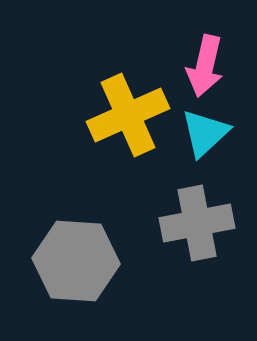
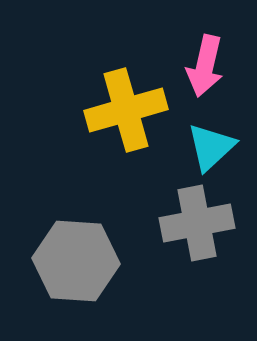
yellow cross: moved 2 px left, 5 px up; rotated 8 degrees clockwise
cyan triangle: moved 6 px right, 14 px down
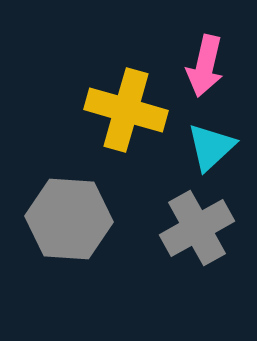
yellow cross: rotated 32 degrees clockwise
gray cross: moved 5 px down; rotated 18 degrees counterclockwise
gray hexagon: moved 7 px left, 42 px up
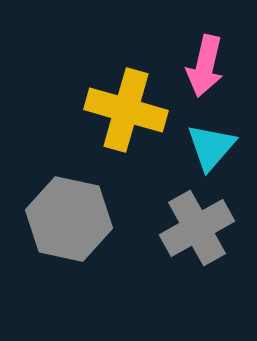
cyan triangle: rotated 6 degrees counterclockwise
gray hexagon: rotated 8 degrees clockwise
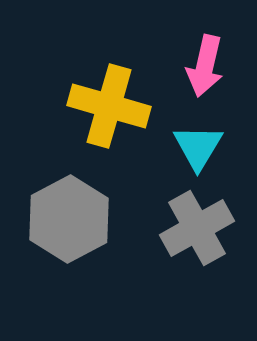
yellow cross: moved 17 px left, 4 px up
cyan triangle: moved 13 px left; rotated 10 degrees counterclockwise
gray hexagon: rotated 20 degrees clockwise
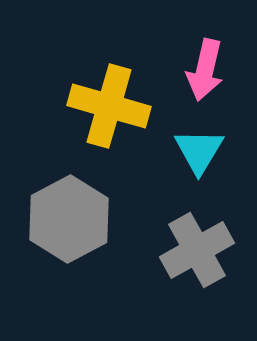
pink arrow: moved 4 px down
cyan triangle: moved 1 px right, 4 px down
gray cross: moved 22 px down
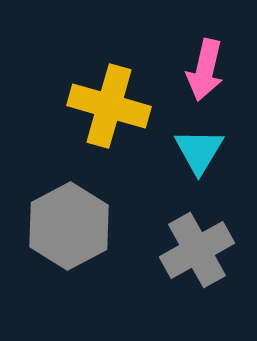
gray hexagon: moved 7 px down
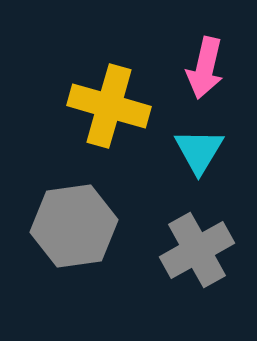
pink arrow: moved 2 px up
gray hexagon: moved 5 px right; rotated 20 degrees clockwise
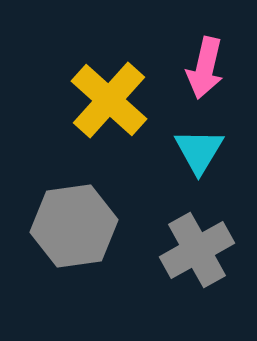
yellow cross: moved 6 px up; rotated 26 degrees clockwise
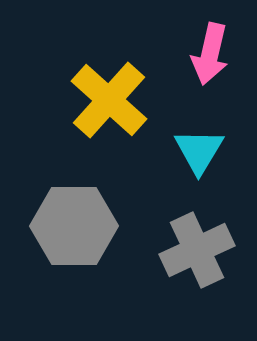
pink arrow: moved 5 px right, 14 px up
gray hexagon: rotated 8 degrees clockwise
gray cross: rotated 4 degrees clockwise
